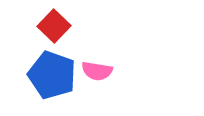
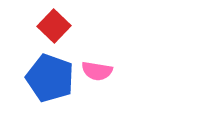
blue pentagon: moved 2 px left, 3 px down
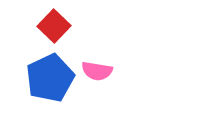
blue pentagon: rotated 27 degrees clockwise
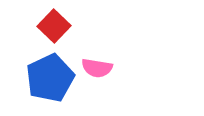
pink semicircle: moved 3 px up
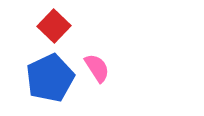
pink semicircle: rotated 132 degrees counterclockwise
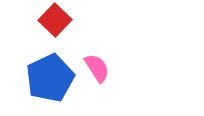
red square: moved 1 px right, 6 px up
